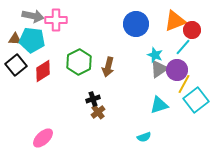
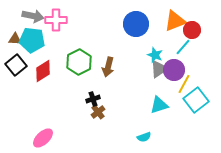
purple circle: moved 3 px left
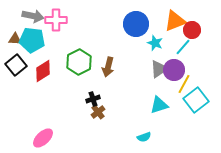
cyan star: moved 12 px up
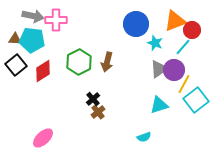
brown arrow: moved 1 px left, 5 px up
black cross: rotated 24 degrees counterclockwise
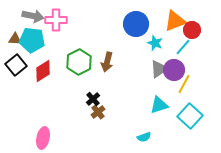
cyan square: moved 6 px left, 16 px down; rotated 10 degrees counterclockwise
pink ellipse: rotated 35 degrees counterclockwise
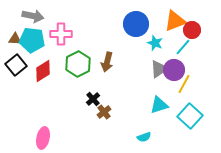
pink cross: moved 5 px right, 14 px down
green hexagon: moved 1 px left, 2 px down
brown cross: moved 6 px right
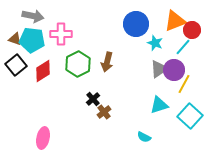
brown triangle: rotated 16 degrees clockwise
cyan semicircle: rotated 48 degrees clockwise
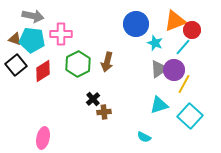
brown cross: rotated 32 degrees clockwise
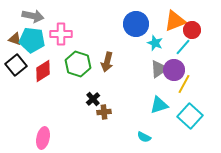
green hexagon: rotated 15 degrees counterclockwise
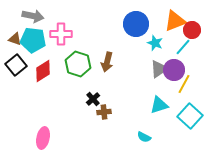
cyan pentagon: moved 1 px right
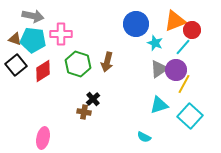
purple circle: moved 2 px right
brown cross: moved 20 px left; rotated 16 degrees clockwise
